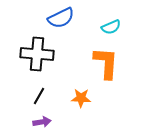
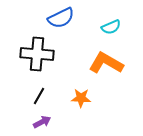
orange L-shape: rotated 64 degrees counterclockwise
purple arrow: rotated 18 degrees counterclockwise
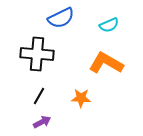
cyan semicircle: moved 2 px left, 2 px up
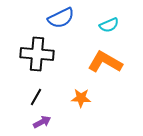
orange L-shape: moved 1 px left, 1 px up
black line: moved 3 px left, 1 px down
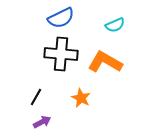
cyan semicircle: moved 6 px right
black cross: moved 24 px right
orange star: rotated 24 degrees clockwise
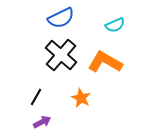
black cross: moved 1 px down; rotated 36 degrees clockwise
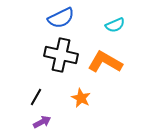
black cross: rotated 28 degrees counterclockwise
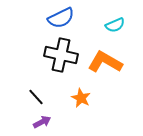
black line: rotated 72 degrees counterclockwise
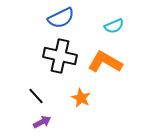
cyan semicircle: moved 1 px left, 1 px down
black cross: moved 1 px left, 1 px down
black line: moved 1 px up
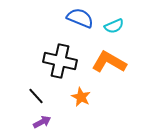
blue semicircle: moved 19 px right; rotated 132 degrees counterclockwise
black cross: moved 5 px down
orange L-shape: moved 4 px right
orange star: moved 1 px up
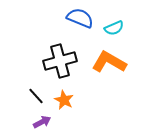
cyan semicircle: moved 2 px down
black cross: rotated 28 degrees counterclockwise
orange star: moved 17 px left, 3 px down
